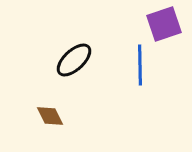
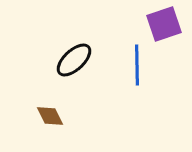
blue line: moved 3 px left
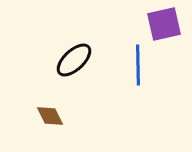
purple square: rotated 6 degrees clockwise
blue line: moved 1 px right
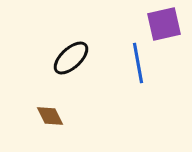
black ellipse: moved 3 px left, 2 px up
blue line: moved 2 px up; rotated 9 degrees counterclockwise
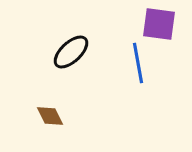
purple square: moved 5 px left; rotated 21 degrees clockwise
black ellipse: moved 6 px up
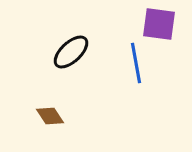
blue line: moved 2 px left
brown diamond: rotated 8 degrees counterclockwise
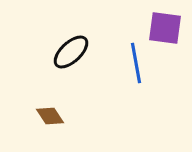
purple square: moved 6 px right, 4 px down
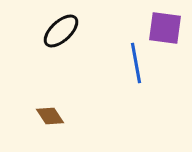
black ellipse: moved 10 px left, 21 px up
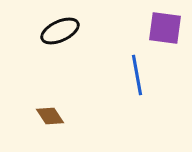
black ellipse: moved 1 px left; rotated 18 degrees clockwise
blue line: moved 1 px right, 12 px down
